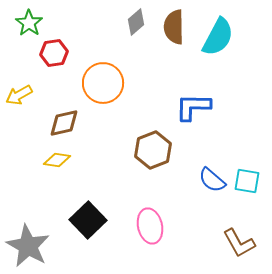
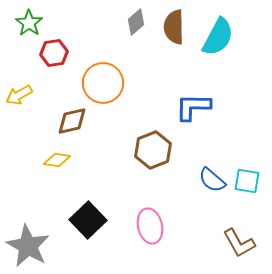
brown diamond: moved 8 px right, 2 px up
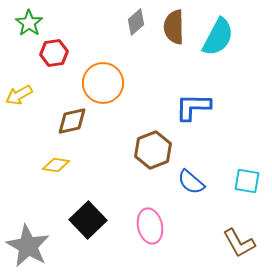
yellow diamond: moved 1 px left, 5 px down
blue semicircle: moved 21 px left, 2 px down
